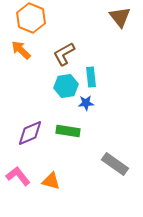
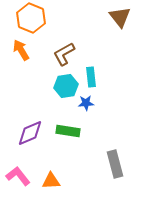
orange arrow: rotated 15 degrees clockwise
gray rectangle: rotated 40 degrees clockwise
orange triangle: rotated 18 degrees counterclockwise
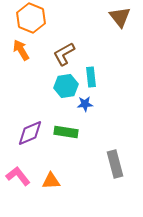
blue star: moved 1 px left, 1 px down
green rectangle: moved 2 px left, 1 px down
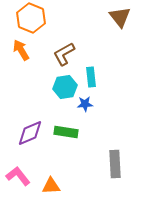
cyan hexagon: moved 1 px left, 1 px down
gray rectangle: rotated 12 degrees clockwise
orange triangle: moved 5 px down
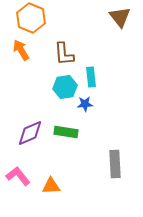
brown L-shape: rotated 65 degrees counterclockwise
